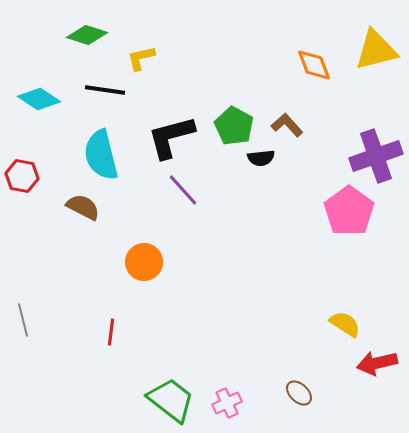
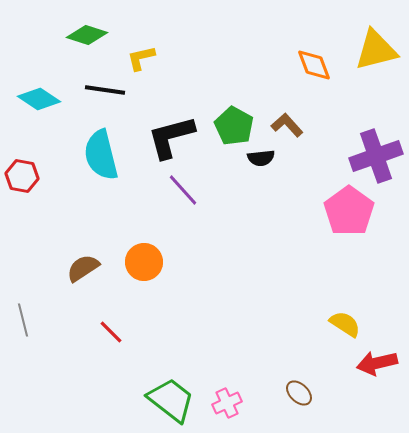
brown semicircle: moved 61 px down; rotated 60 degrees counterclockwise
red line: rotated 52 degrees counterclockwise
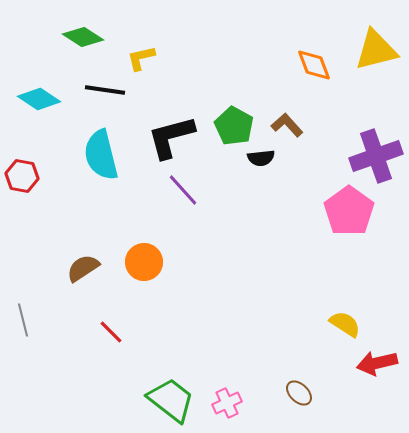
green diamond: moved 4 px left, 2 px down; rotated 15 degrees clockwise
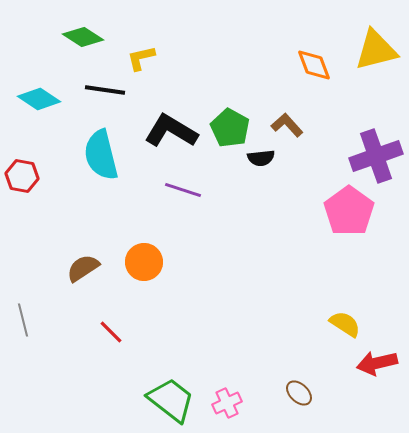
green pentagon: moved 4 px left, 2 px down
black L-shape: moved 6 px up; rotated 46 degrees clockwise
purple line: rotated 30 degrees counterclockwise
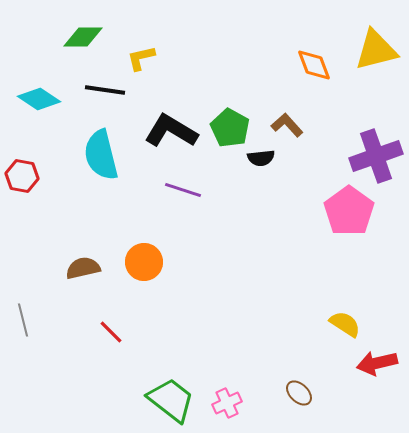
green diamond: rotated 33 degrees counterclockwise
brown semicircle: rotated 20 degrees clockwise
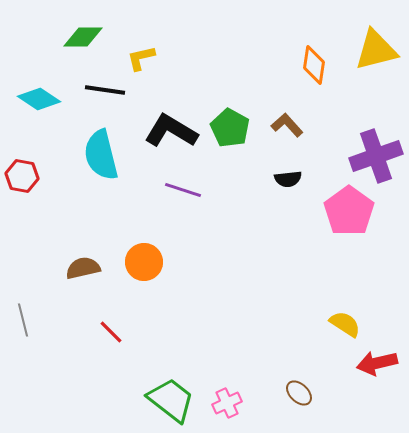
orange diamond: rotated 30 degrees clockwise
black semicircle: moved 27 px right, 21 px down
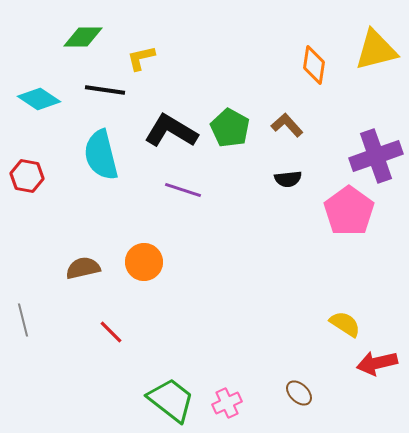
red hexagon: moved 5 px right
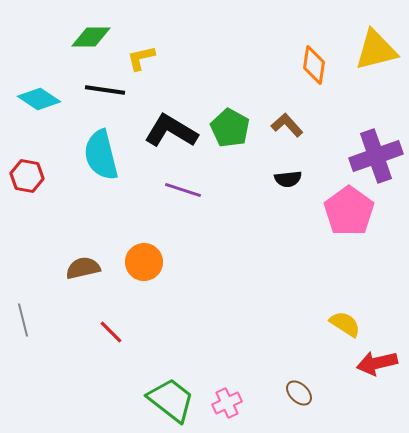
green diamond: moved 8 px right
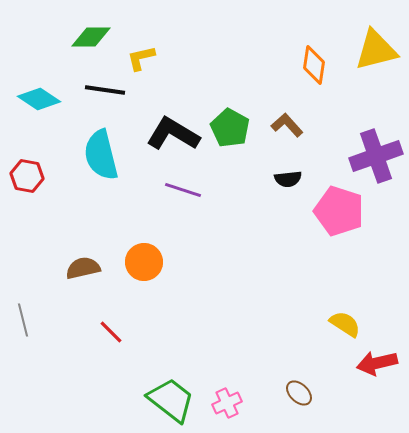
black L-shape: moved 2 px right, 3 px down
pink pentagon: moved 10 px left; rotated 18 degrees counterclockwise
